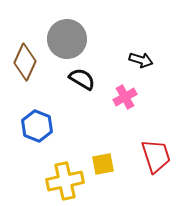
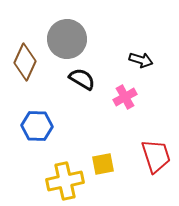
blue hexagon: rotated 20 degrees counterclockwise
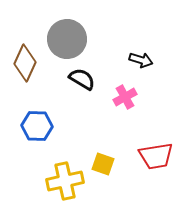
brown diamond: moved 1 px down
red trapezoid: rotated 99 degrees clockwise
yellow square: rotated 30 degrees clockwise
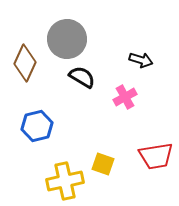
black semicircle: moved 2 px up
blue hexagon: rotated 16 degrees counterclockwise
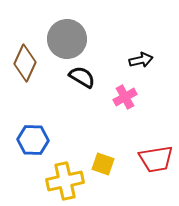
black arrow: rotated 30 degrees counterclockwise
blue hexagon: moved 4 px left, 14 px down; rotated 16 degrees clockwise
red trapezoid: moved 3 px down
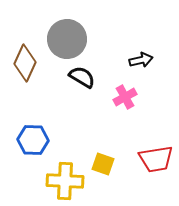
yellow cross: rotated 15 degrees clockwise
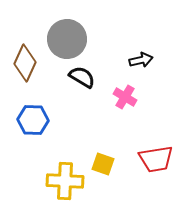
pink cross: rotated 30 degrees counterclockwise
blue hexagon: moved 20 px up
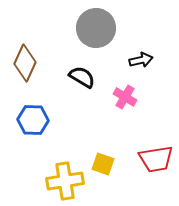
gray circle: moved 29 px right, 11 px up
yellow cross: rotated 12 degrees counterclockwise
